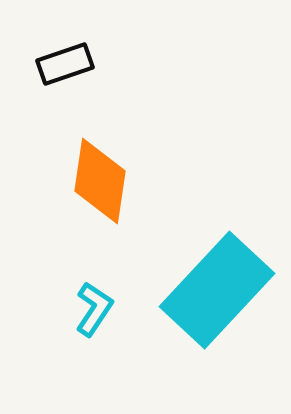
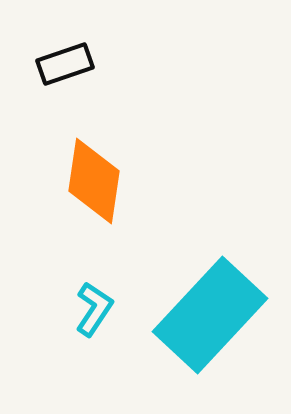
orange diamond: moved 6 px left
cyan rectangle: moved 7 px left, 25 px down
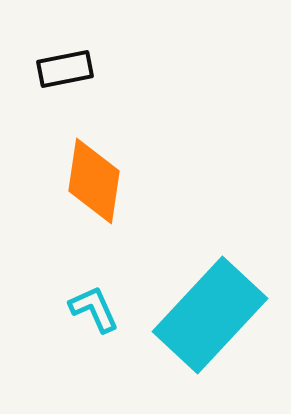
black rectangle: moved 5 px down; rotated 8 degrees clockwise
cyan L-shape: rotated 58 degrees counterclockwise
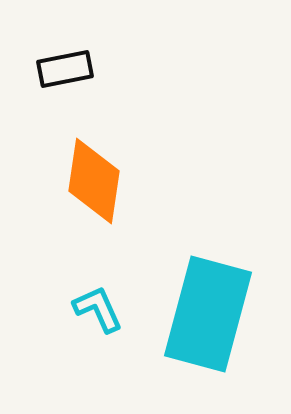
cyan L-shape: moved 4 px right
cyan rectangle: moved 2 px left, 1 px up; rotated 28 degrees counterclockwise
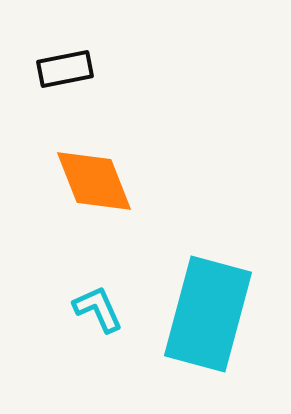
orange diamond: rotated 30 degrees counterclockwise
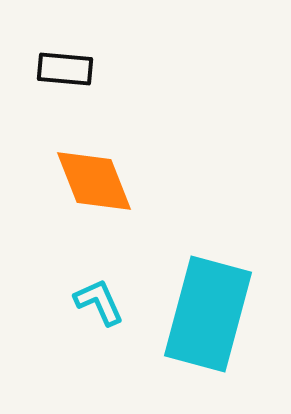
black rectangle: rotated 16 degrees clockwise
cyan L-shape: moved 1 px right, 7 px up
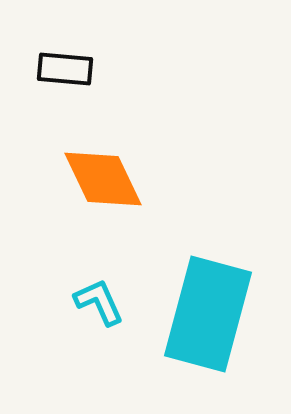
orange diamond: moved 9 px right, 2 px up; rotated 4 degrees counterclockwise
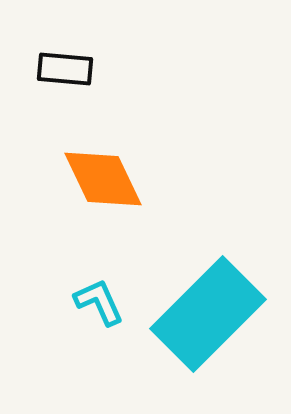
cyan rectangle: rotated 30 degrees clockwise
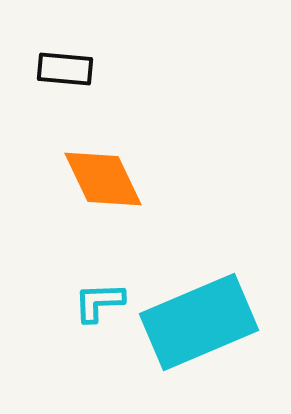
cyan L-shape: rotated 68 degrees counterclockwise
cyan rectangle: moved 9 px left, 8 px down; rotated 22 degrees clockwise
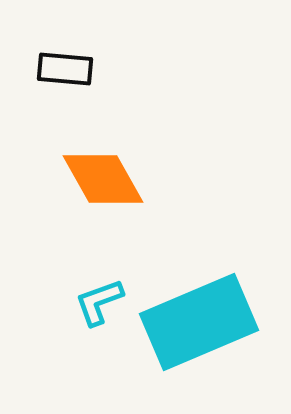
orange diamond: rotated 4 degrees counterclockwise
cyan L-shape: rotated 18 degrees counterclockwise
